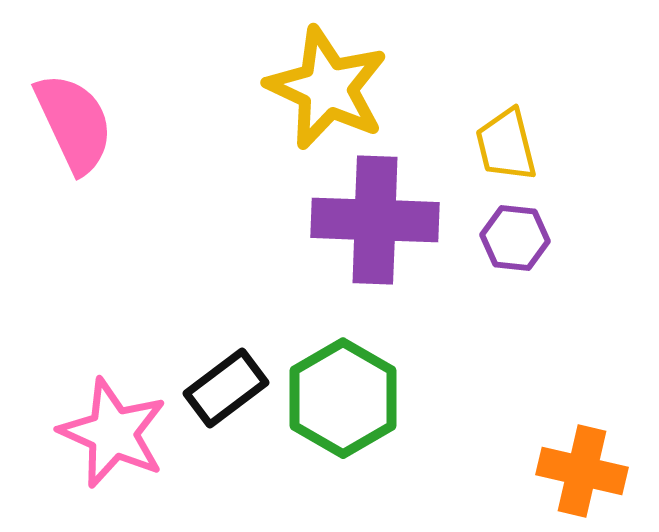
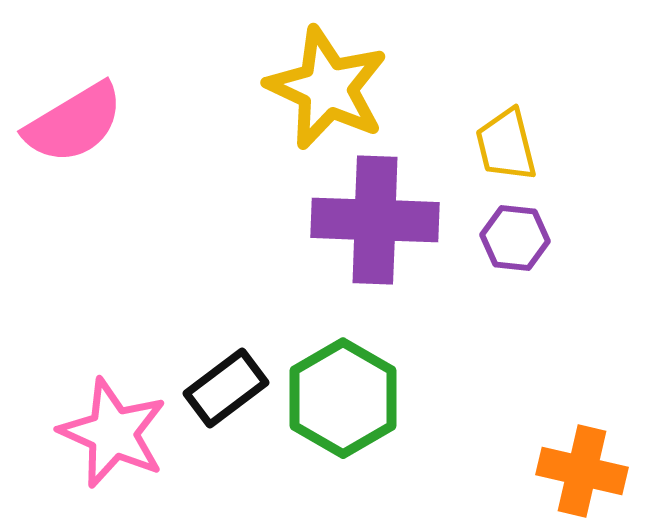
pink semicircle: rotated 84 degrees clockwise
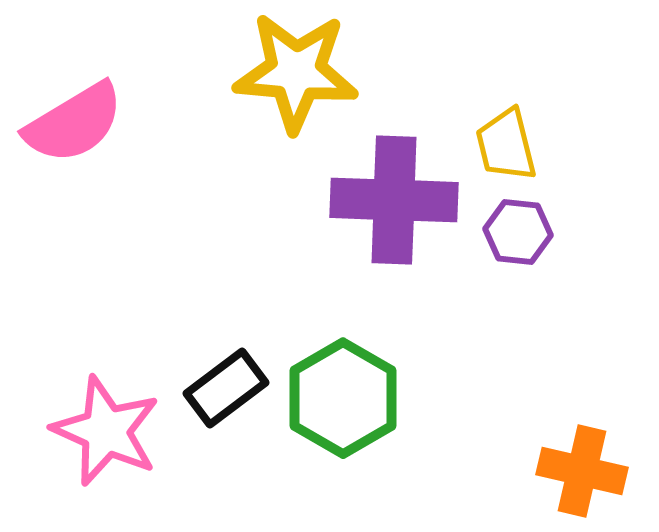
yellow star: moved 31 px left, 16 px up; rotated 20 degrees counterclockwise
purple cross: moved 19 px right, 20 px up
purple hexagon: moved 3 px right, 6 px up
pink star: moved 7 px left, 2 px up
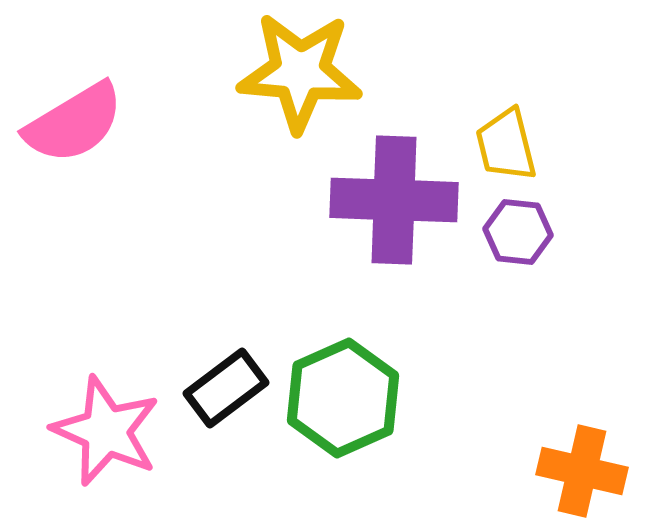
yellow star: moved 4 px right
green hexagon: rotated 6 degrees clockwise
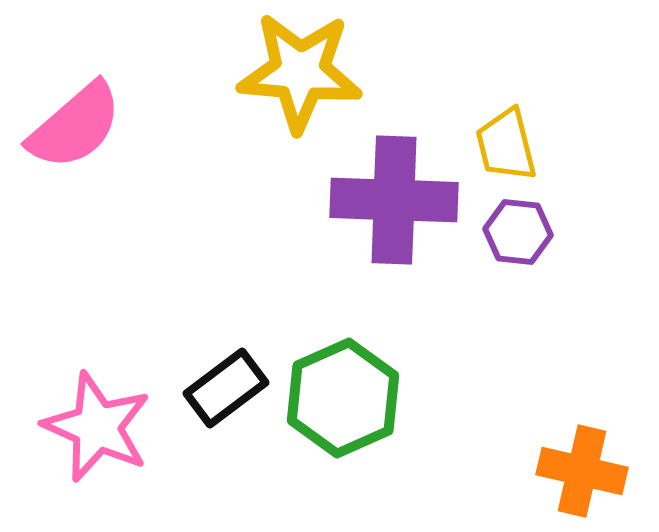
pink semicircle: moved 1 px right, 3 px down; rotated 10 degrees counterclockwise
pink star: moved 9 px left, 4 px up
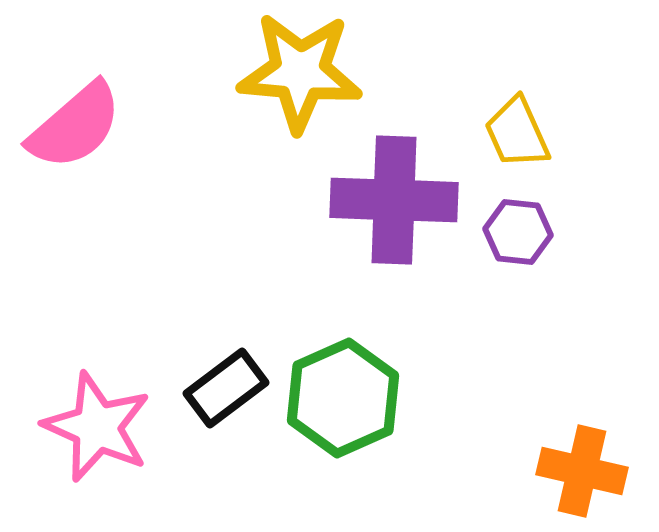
yellow trapezoid: moved 11 px right, 12 px up; rotated 10 degrees counterclockwise
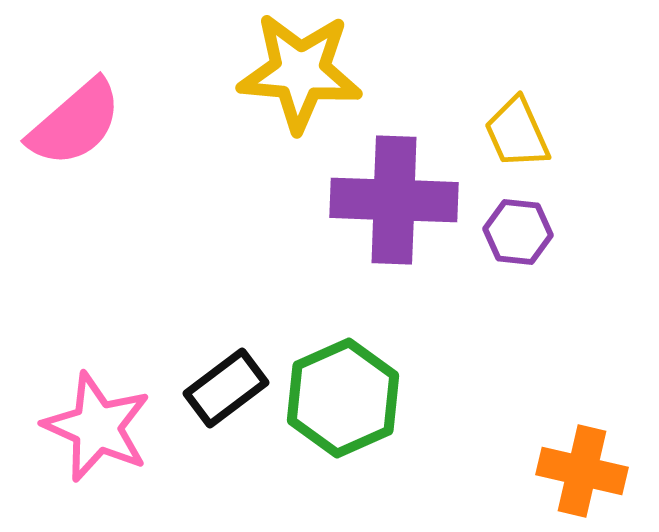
pink semicircle: moved 3 px up
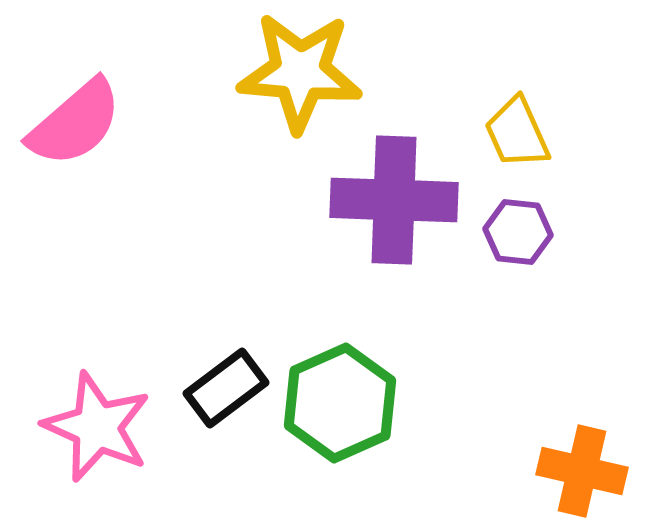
green hexagon: moved 3 px left, 5 px down
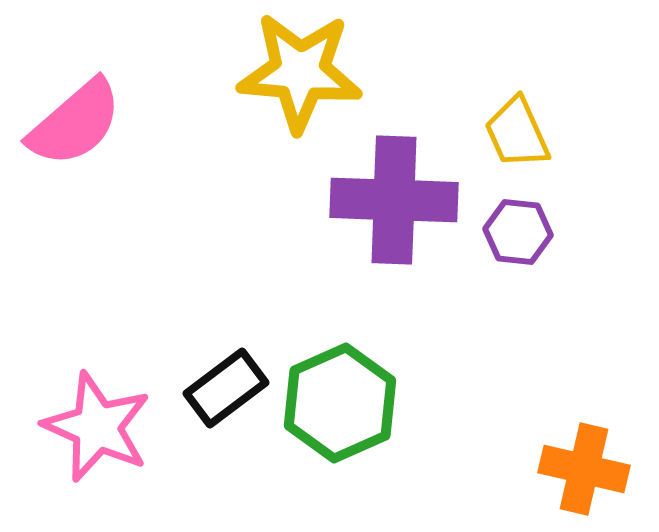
orange cross: moved 2 px right, 2 px up
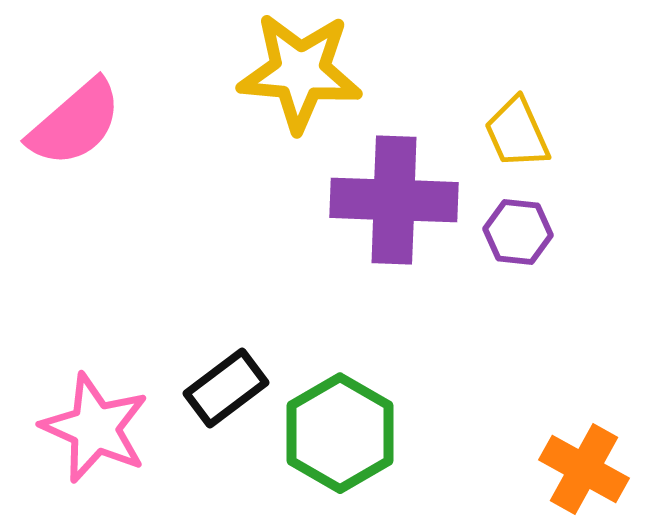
green hexagon: moved 30 px down; rotated 6 degrees counterclockwise
pink star: moved 2 px left, 1 px down
orange cross: rotated 16 degrees clockwise
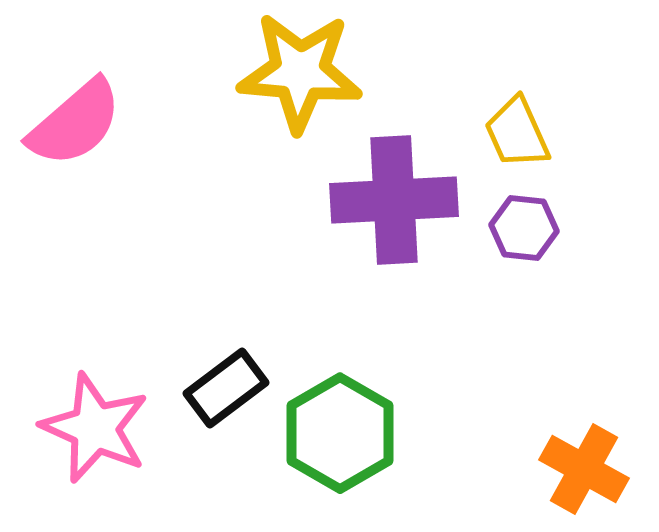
purple cross: rotated 5 degrees counterclockwise
purple hexagon: moved 6 px right, 4 px up
